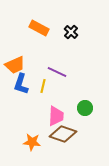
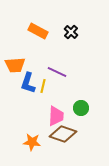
orange rectangle: moved 1 px left, 3 px down
orange trapezoid: rotated 20 degrees clockwise
blue L-shape: moved 7 px right, 1 px up
green circle: moved 4 px left
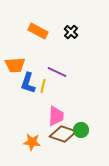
green circle: moved 22 px down
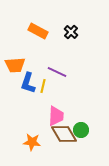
brown diamond: moved 1 px right; rotated 40 degrees clockwise
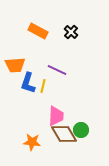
purple line: moved 2 px up
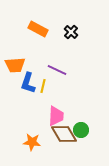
orange rectangle: moved 2 px up
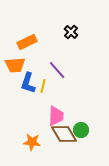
orange rectangle: moved 11 px left, 13 px down; rotated 54 degrees counterclockwise
purple line: rotated 24 degrees clockwise
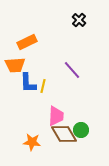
black cross: moved 8 px right, 12 px up
purple line: moved 15 px right
blue L-shape: rotated 20 degrees counterclockwise
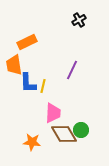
black cross: rotated 16 degrees clockwise
orange trapezoid: moved 1 px left; rotated 85 degrees clockwise
purple line: rotated 66 degrees clockwise
pink trapezoid: moved 3 px left, 3 px up
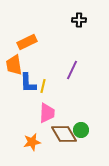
black cross: rotated 32 degrees clockwise
pink trapezoid: moved 6 px left
orange star: rotated 18 degrees counterclockwise
